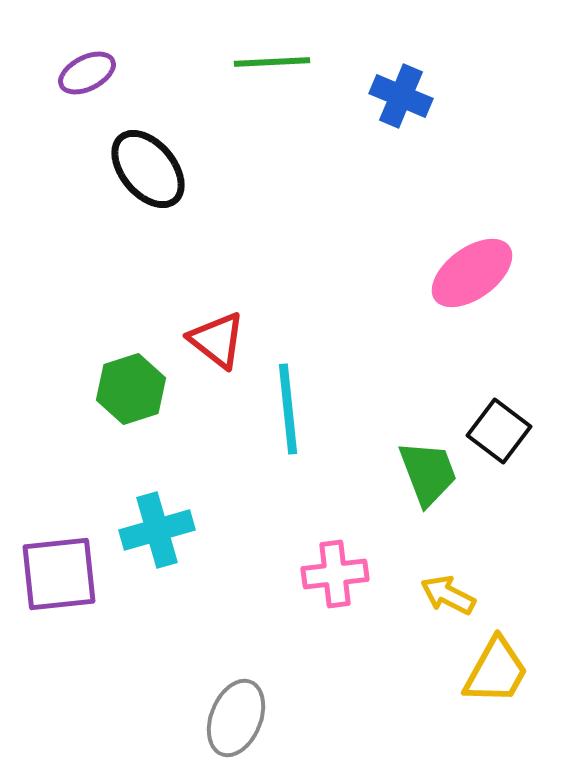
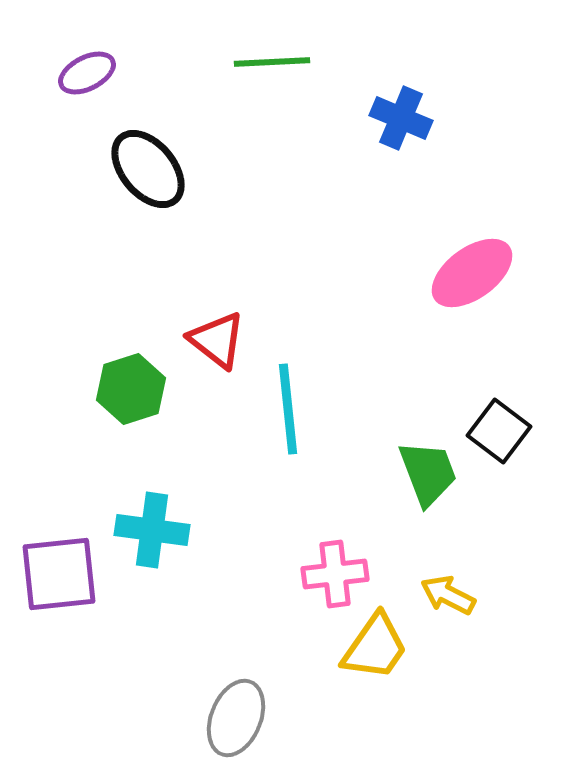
blue cross: moved 22 px down
cyan cross: moved 5 px left; rotated 24 degrees clockwise
yellow trapezoid: moved 121 px left, 24 px up; rotated 6 degrees clockwise
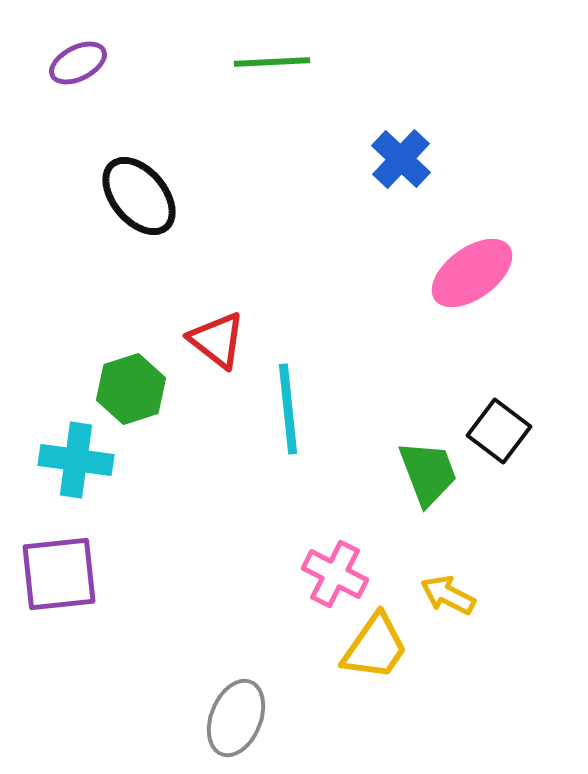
purple ellipse: moved 9 px left, 10 px up
blue cross: moved 41 px down; rotated 20 degrees clockwise
black ellipse: moved 9 px left, 27 px down
cyan cross: moved 76 px left, 70 px up
pink cross: rotated 34 degrees clockwise
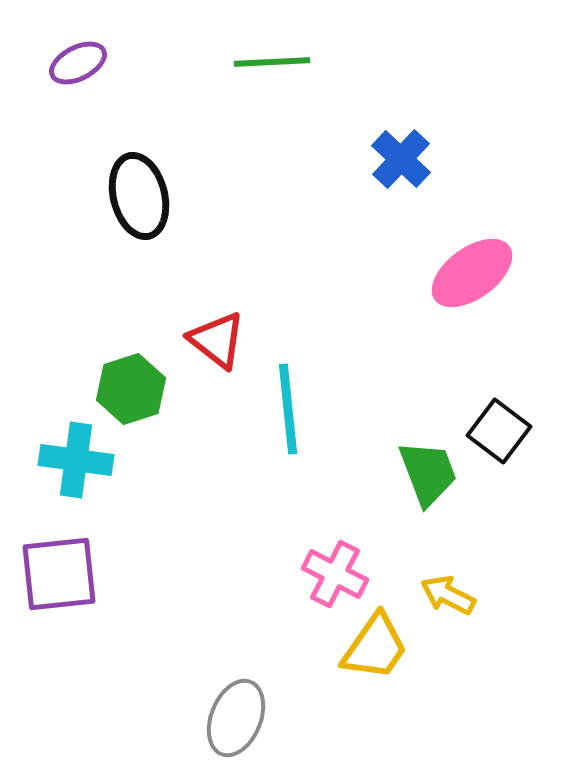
black ellipse: rotated 26 degrees clockwise
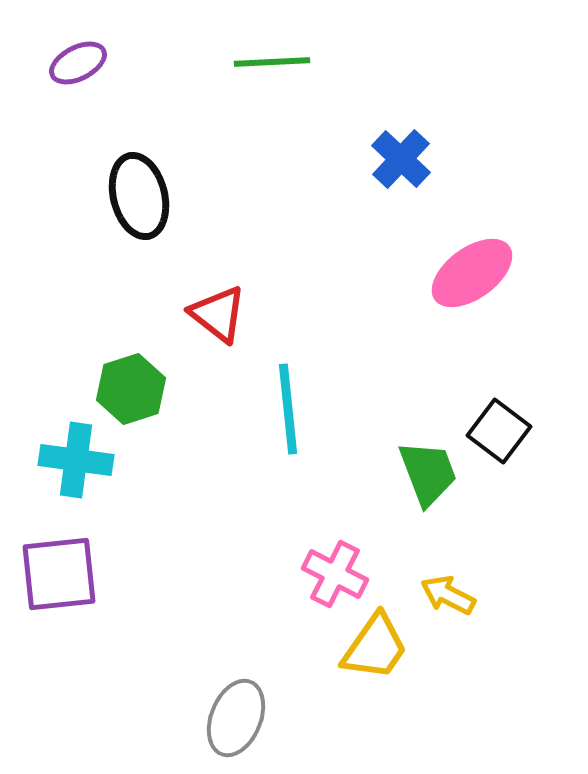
red triangle: moved 1 px right, 26 px up
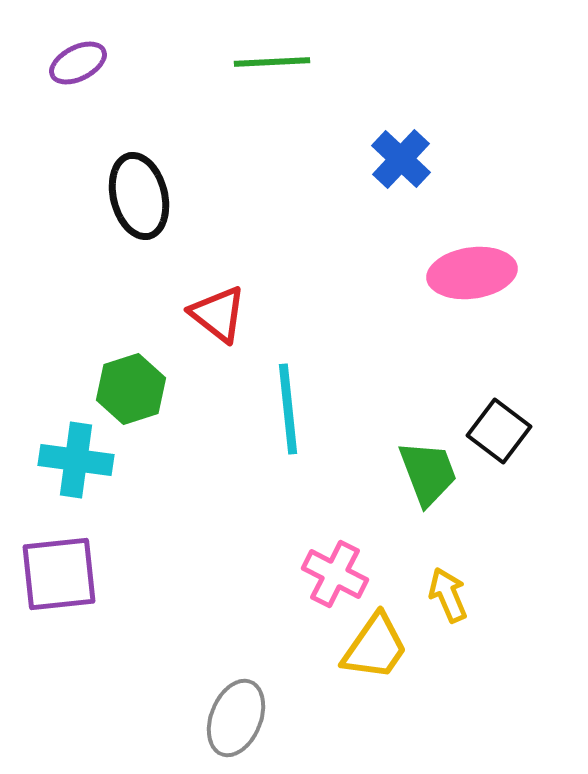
pink ellipse: rotated 28 degrees clockwise
yellow arrow: rotated 40 degrees clockwise
